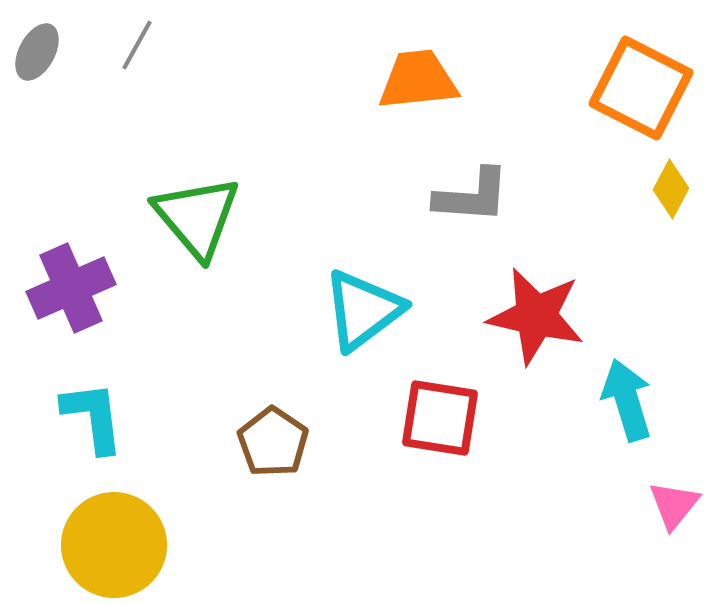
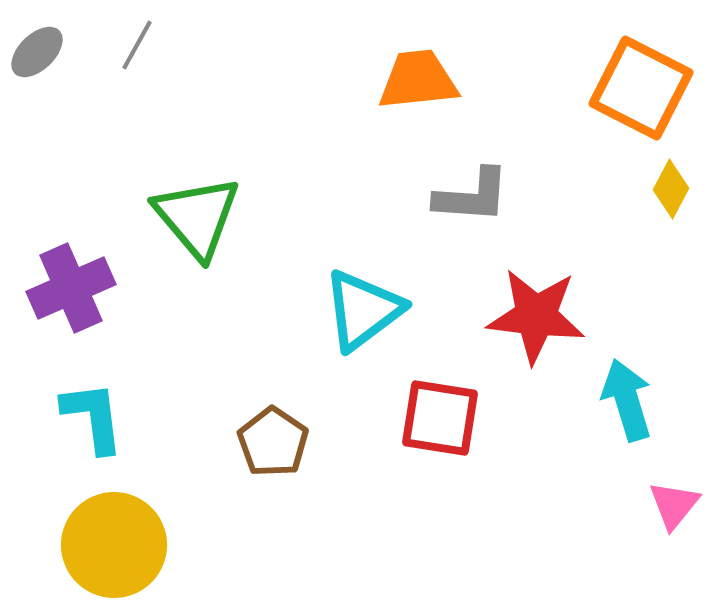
gray ellipse: rotated 18 degrees clockwise
red star: rotated 6 degrees counterclockwise
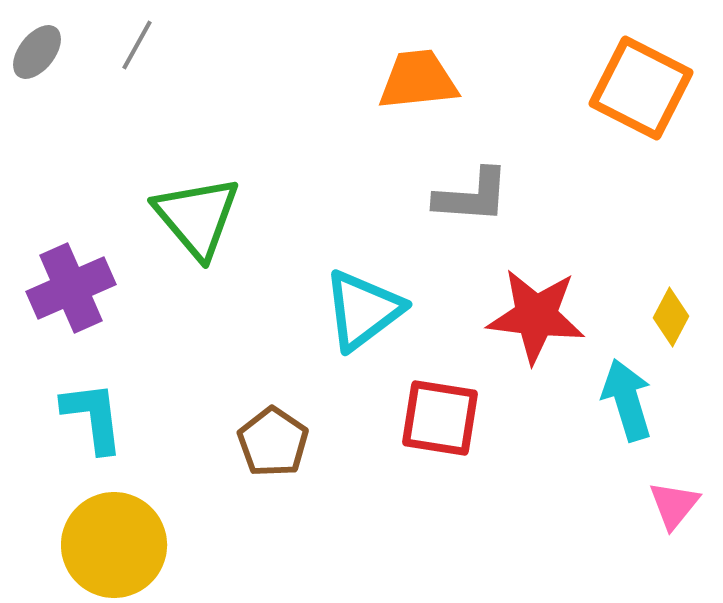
gray ellipse: rotated 8 degrees counterclockwise
yellow diamond: moved 128 px down
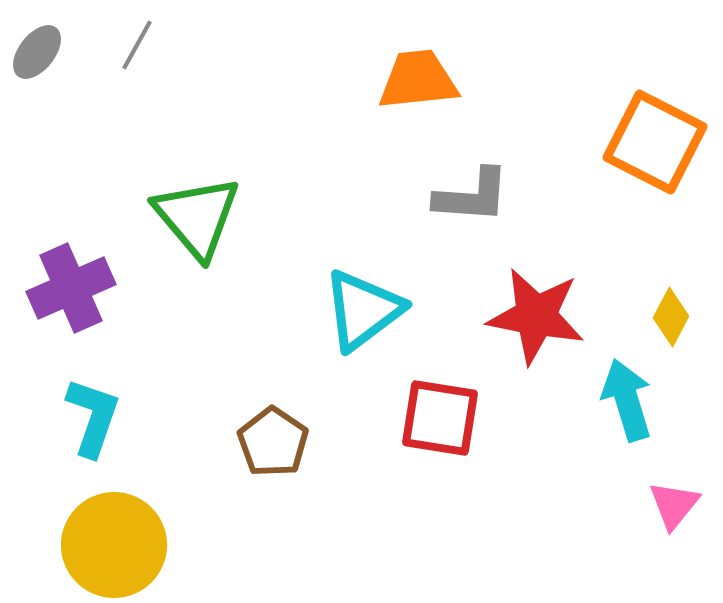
orange square: moved 14 px right, 54 px down
red star: rotated 4 degrees clockwise
cyan L-shape: rotated 26 degrees clockwise
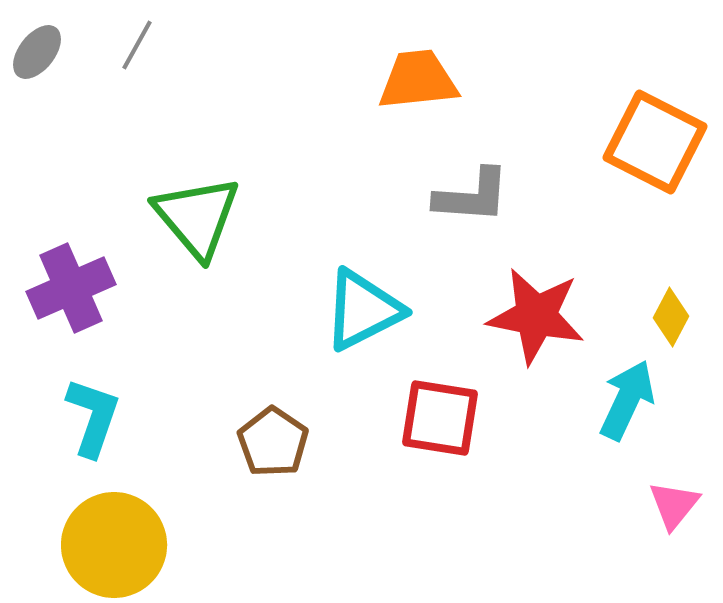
cyan triangle: rotated 10 degrees clockwise
cyan arrow: rotated 42 degrees clockwise
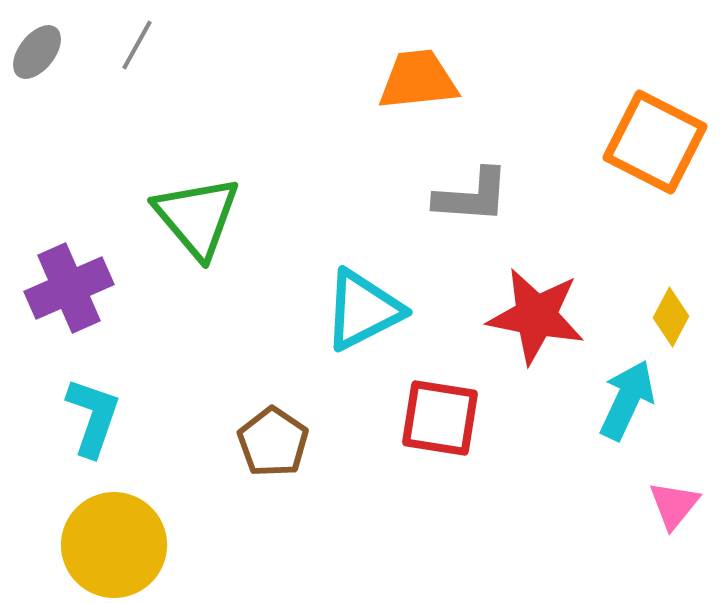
purple cross: moved 2 px left
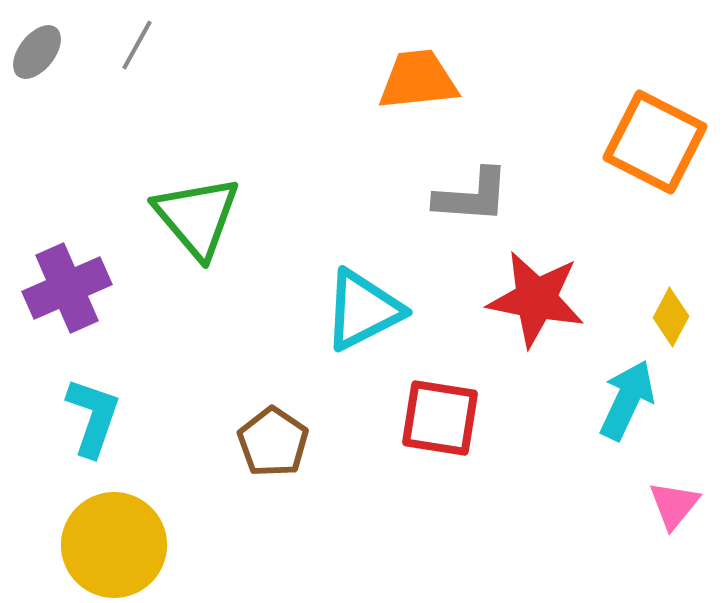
purple cross: moved 2 px left
red star: moved 17 px up
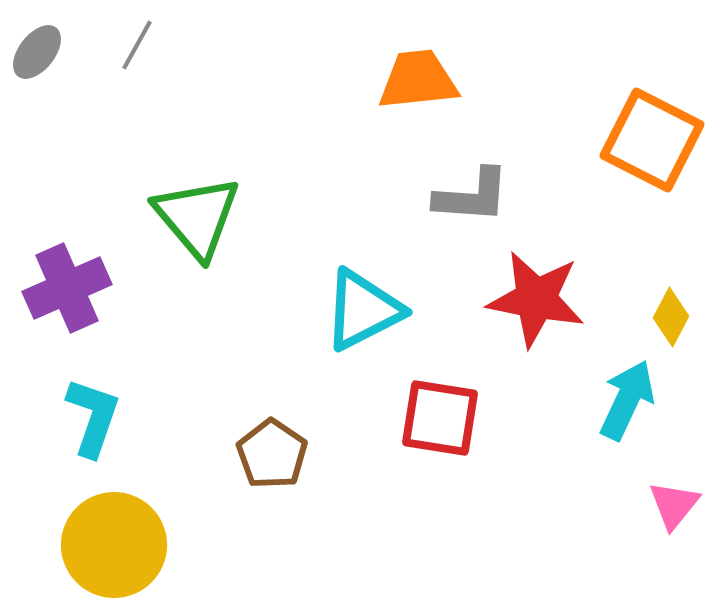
orange square: moved 3 px left, 2 px up
brown pentagon: moved 1 px left, 12 px down
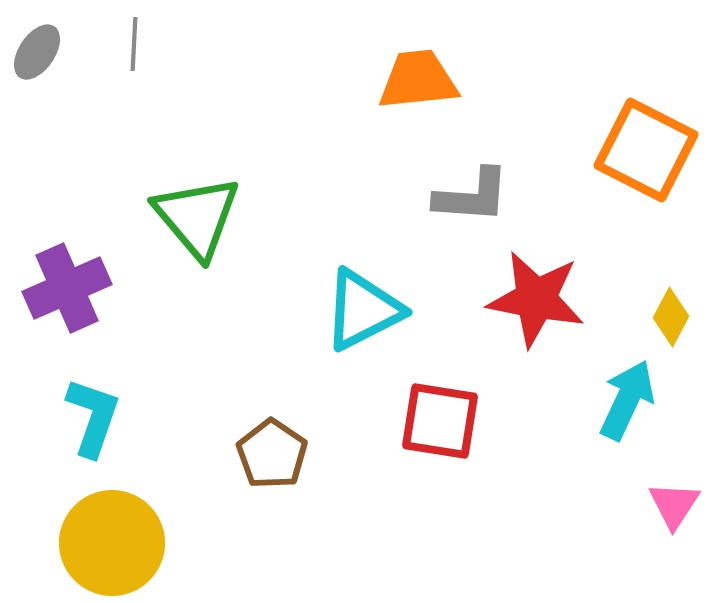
gray line: moved 3 px left, 1 px up; rotated 26 degrees counterclockwise
gray ellipse: rotated 4 degrees counterclockwise
orange square: moved 6 px left, 10 px down
red square: moved 3 px down
pink triangle: rotated 6 degrees counterclockwise
yellow circle: moved 2 px left, 2 px up
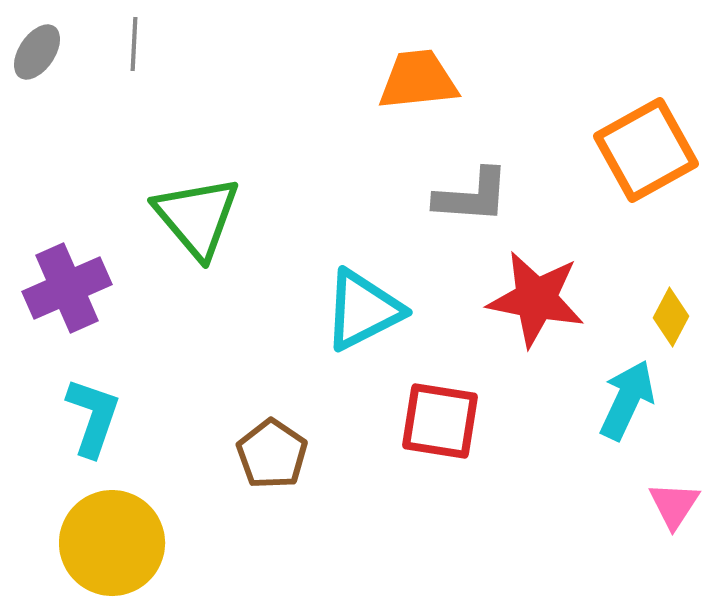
orange square: rotated 34 degrees clockwise
